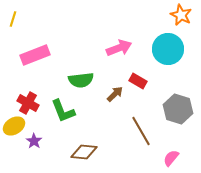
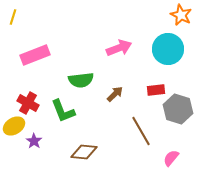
yellow line: moved 2 px up
red rectangle: moved 18 px right, 9 px down; rotated 36 degrees counterclockwise
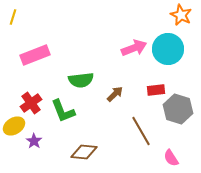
pink arrow: moved 15 px right
red cross: moved 3 px right; rotated 25 degrees clockwise
pink semicircle: rotated 72 degrees counterclockwise
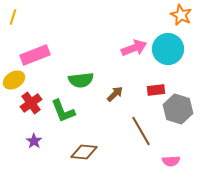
yellow ellipse: moved 46 px up
pink semicircle: moved 3 px down; rotated 60 degrees counterclockwise
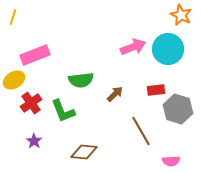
pink arrow: moved 1 px left, 1 px up
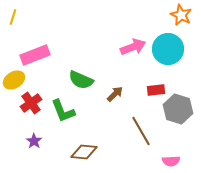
green semicircle: rotated 30 degrees clockwise
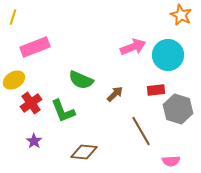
cyan circle: moved 6 px down
pink rectangle: moved 8 px up
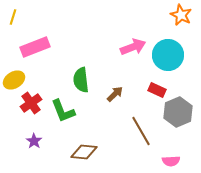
green semicircle: rotated 60 degrees clockwise
red rectangle: moved 1 px right; rotated 30 degrees clockwise
gray hexagon: moved 3 px down; rotated 20 degrees clockwise
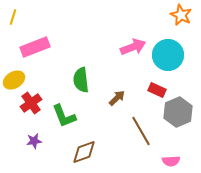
brown arrow: moved 2 px right, 4 px down
green L-shape: moved 1 px right, 5 px down
purple star: rotated 28 degrees clockwise
brown diamond: rotated 24 degrees counterclockwise
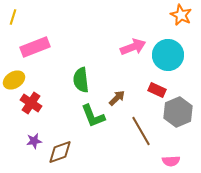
red cross: rotated 20 degrees counterclockwise
green L-shape: moved 29 px right
brown diamond: moved 24 px left
